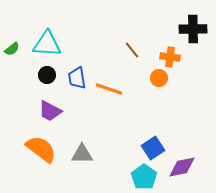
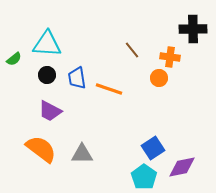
green semicircle: moved 2 px right, 10 px down
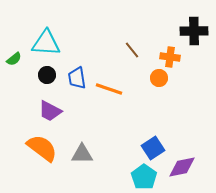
black cross: moved 1 px right, 2 px down
cyan triangle: moved 1 px left, 1 px up
orange semicircle: moved 1 px right, 1 px up
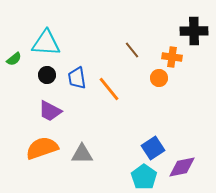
orange cross: moved 2 px right
orange line: rotated 32 degrees clockwise
orange semicircle: rotated 56 degrees counterclockwise
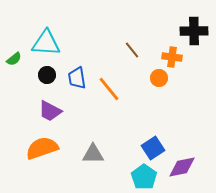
gray triangle: moved 11 px right
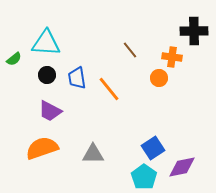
brown line: moved 2 px left
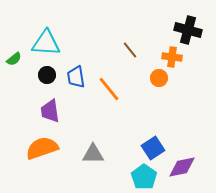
black cross: moved 6 px left, 1 px up; rotated 16 degrees clockwise
blue trapezoid: moved 1 px left, 1 px up
purple trapezoid: rotated 55 degrees clockwise
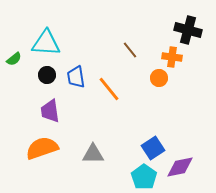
purple diamond: moved 2 px left
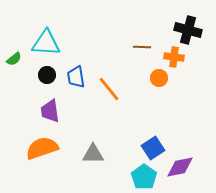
brown line: moved 12 px right, 3 px up; rotated 48 degrees counterclockwise
orange cross: moved 2 px right
